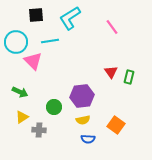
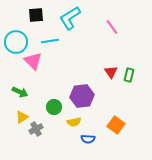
green rectangle: moved 2 px up
yellow semicircle: moved 9 px left, 2 px down
gray cross: moved 3 px left, 1 px up; rotated 32 degrees counterclockwise
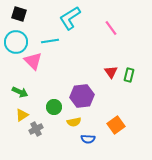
black square: moved 17 px left, 1 px up; rotated 21 degrees clockwise
pink line: moved 1 px left, 1 px down
yellow triangle: moved 2 px up
orange square: rotated 18 degrees clockwise
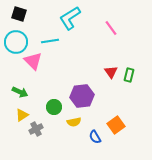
blue semicircle: moved 7 px right, 2 px up; rotated 56 degrees clockwise
